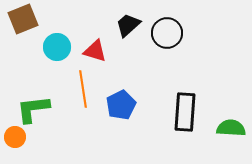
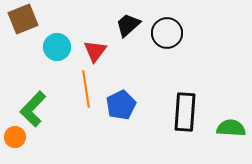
red triangle: rotated 50 degrees clockwise
orange line: moved 3 px right
green L-shape: rotated 39 degrees counterclockwise
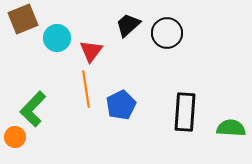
cyan circle: moved 9 px up
red triangle: moved 4 px left
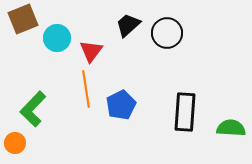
orange circle: moved 6 px down
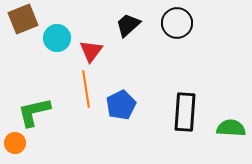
black circle: moved 10 px right, 10 px up
green L-shape: moved 1 px right, 3 px down; rotated 33 degrees clockwise
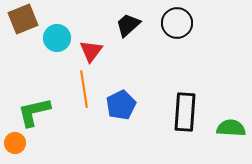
orange line: moved 2 px left
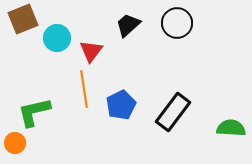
black rectangle: moved 12 px left; rotated 33 degrees clockwise
